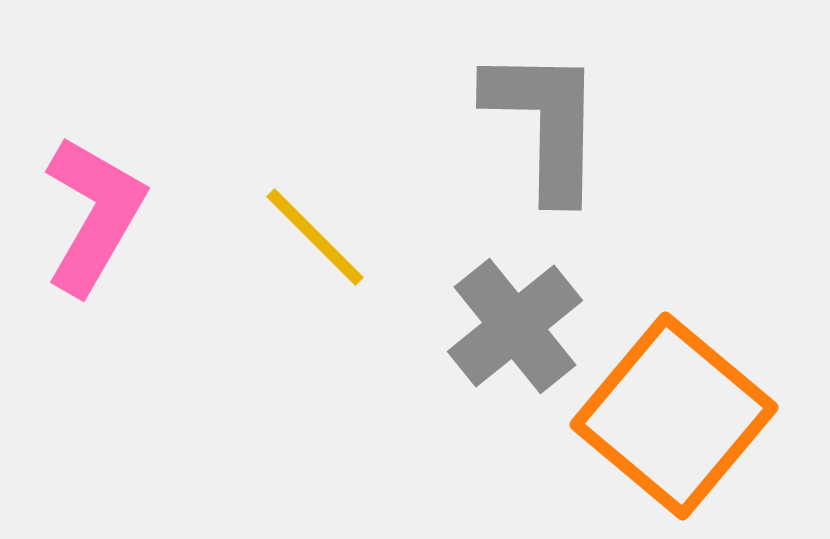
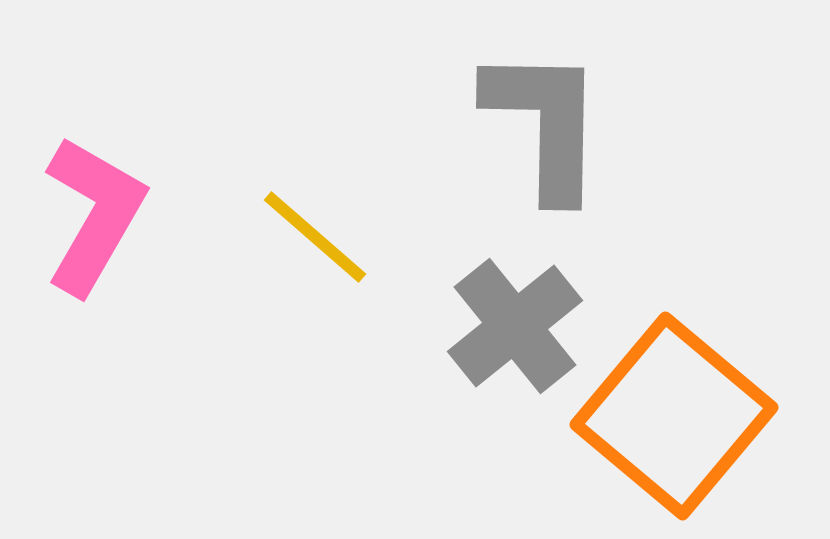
yellow line: rotated 4 degrees counterclockwise
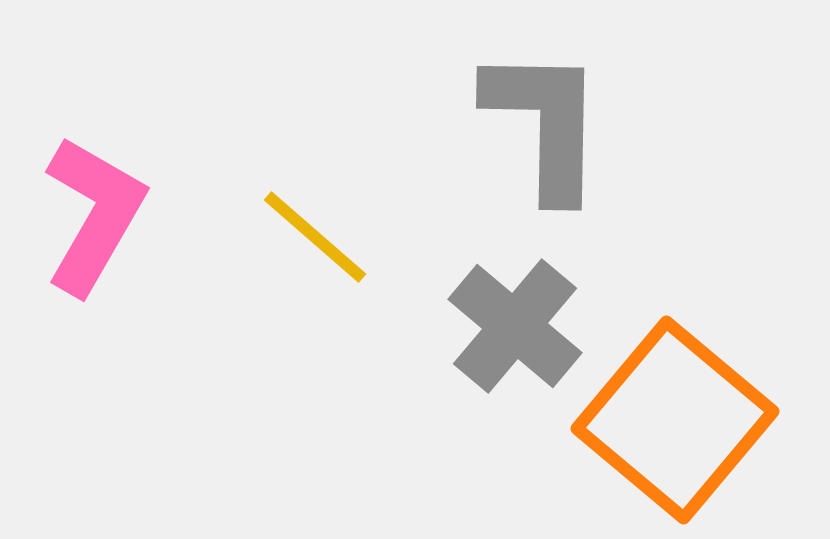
gray cross: rotated 11 degrees counterclockwise
orange square: moved 1 px right, 4 px down
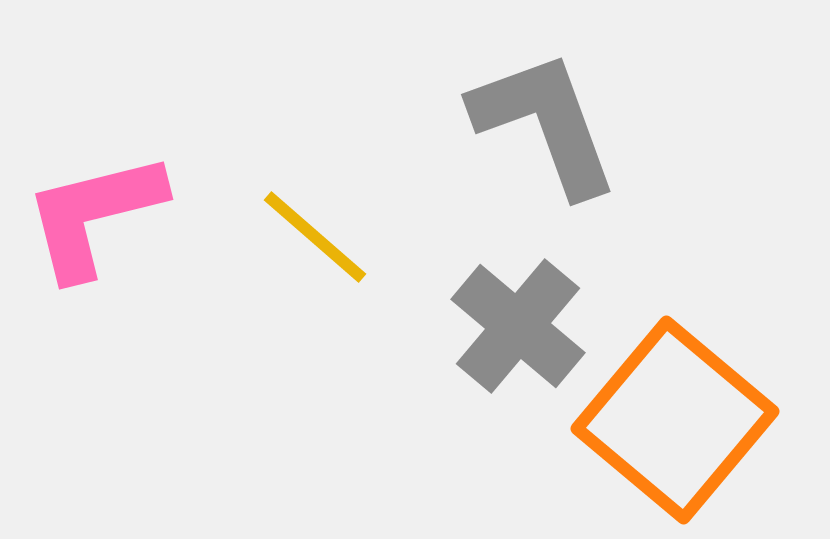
gray L-shape: rotated 21 degrees counterclockwise
pink L-shape: rotated 134 degrees counterclockwise
gray cross: moved 3 px right
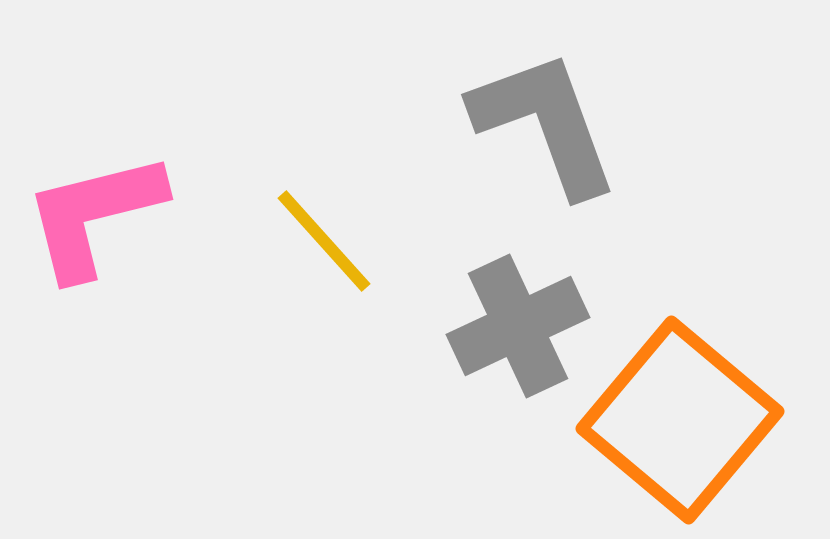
yellow line: moved 9 px right, 4 px down; rotated 7 degrees clockwise
gray cross: rotated 25 degrees clockwise
orange square: moved 5 px right
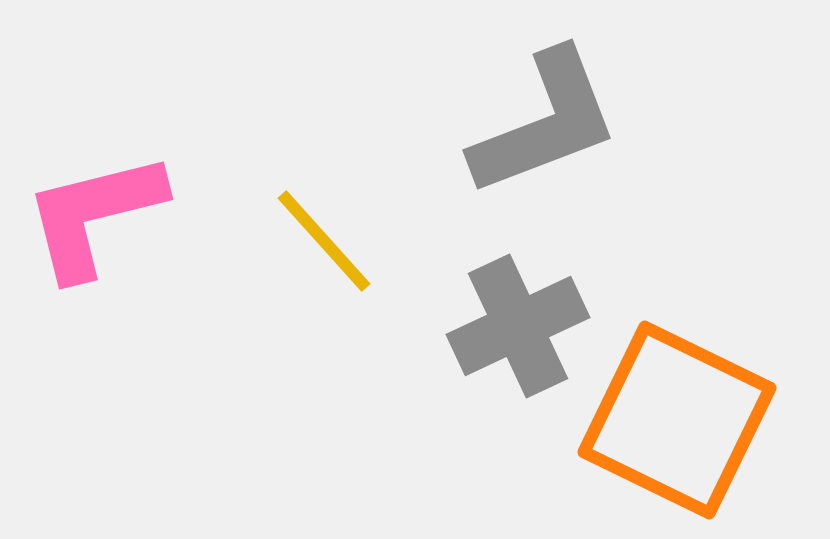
gray L-shape: rotated 89 degrees clockwise
orange square: moved 3 px left; rotated 14 degrees counterclockwise
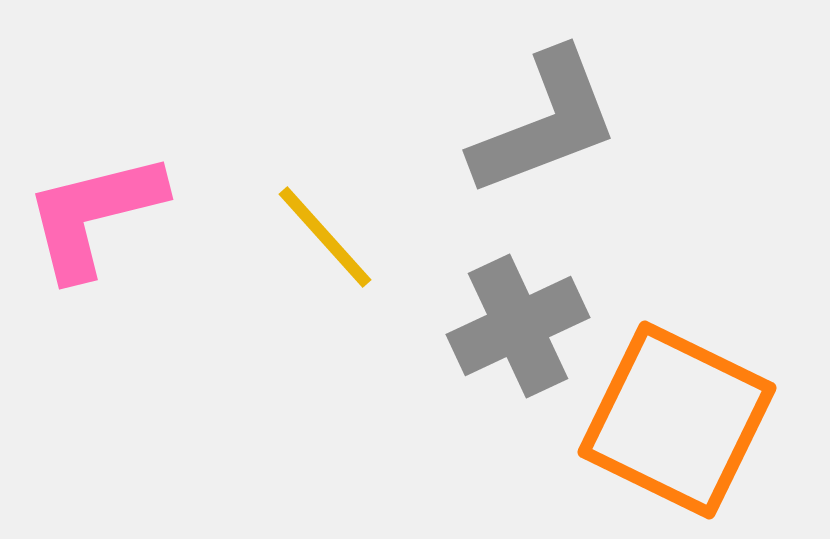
yellow line: moved 1 px right, 4 px up
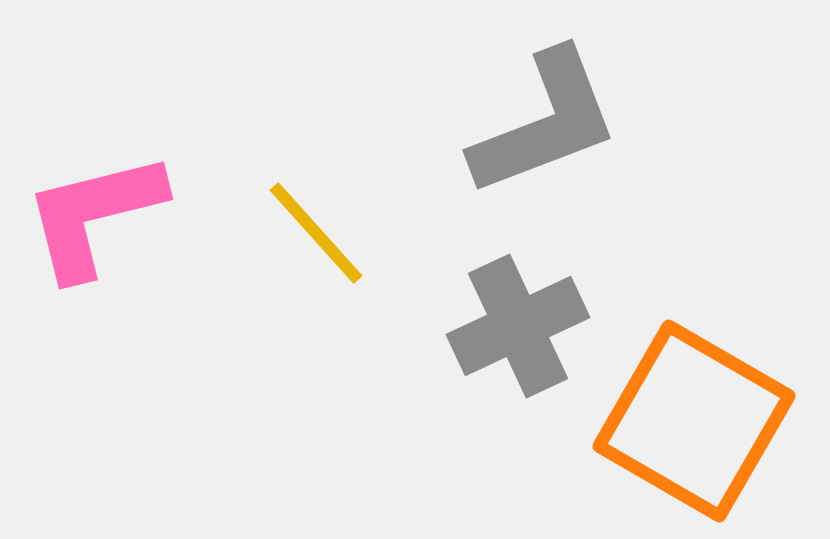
yellow line: moved 9 px left, 4 px up
orange square: moved 17 px right, 1 px down; rotated 4 degrees clockwise
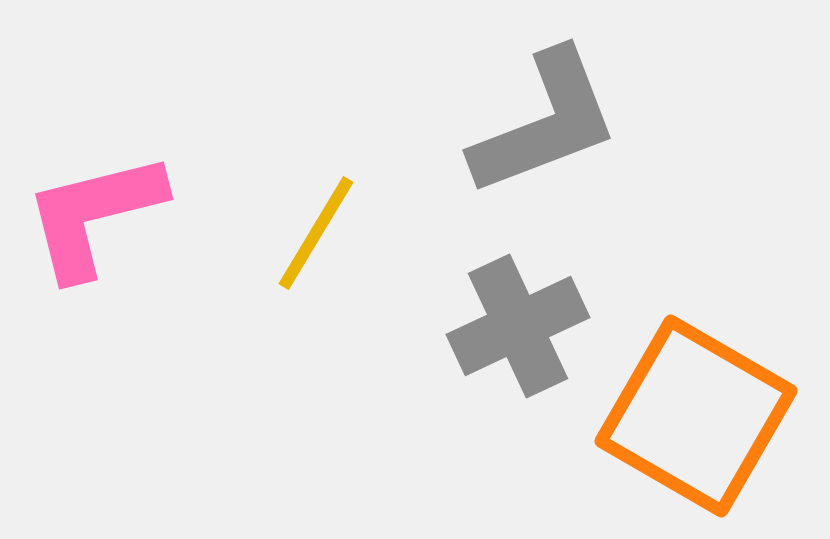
yellow line: rotated 73 degrees clockwise
orange square: moved 2 px right, 5 px up
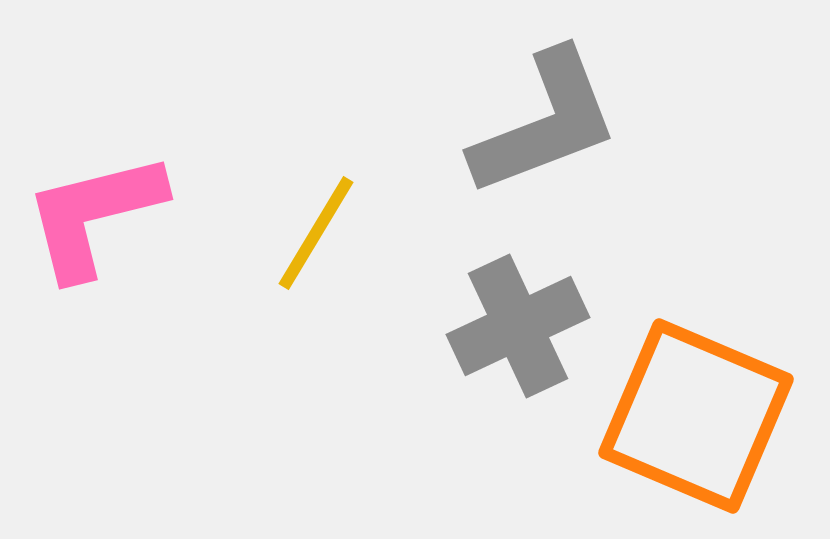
orange square: rotated 7 degrees counterclockwise
